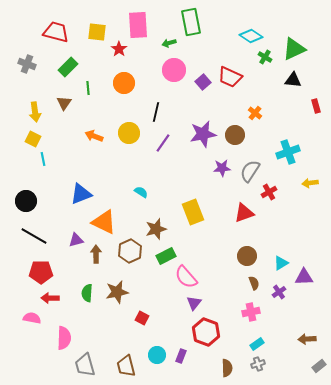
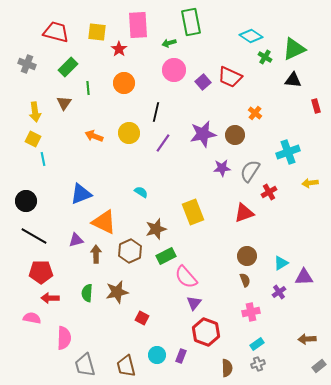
brown semicircle at (254, 283): moved 9 px left, 3 px up
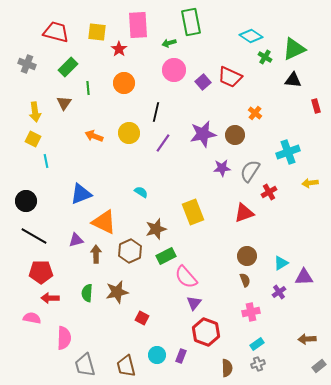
cyan line at (43, 159): moved 3 px right, 2 px down
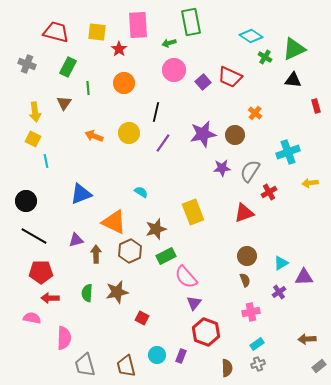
green rectangle at (68, 67): rotated 18 degrees counterclockwise
orange triangle at (104, 222): moved 10 px right
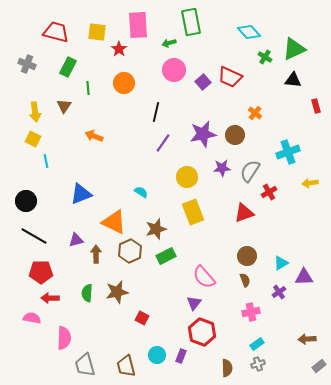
cyan diamond at (251, 36): moved 2 px left, 4 px up; rotated 15 degrees clockwise
brown triangle at (64, 103): moved 3 px down
yellow circle at (129, 133): moved 58 px right, 44 px down
pink semicircle at (186, 277): moved 18 px right
red hexagon at (206, 332): moved 4 px left
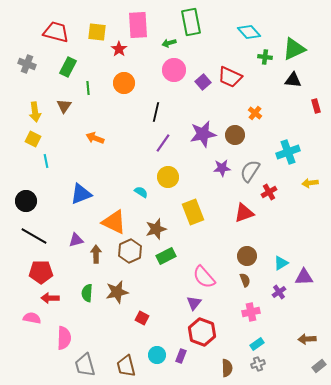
green cross at (265, 57): rotated 24 degrees counterclockwise
orange arrow at (94, 136): moved 1 px right, 2 px down
yellow circle at (187, 177): moved 19 px left
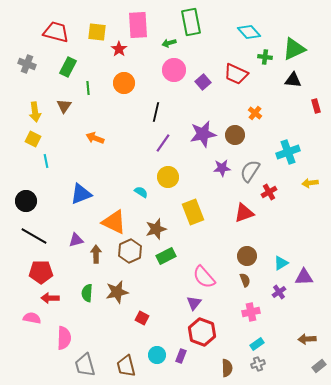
red trapezoid at (230, 77): moved 6 px right, 3 px up
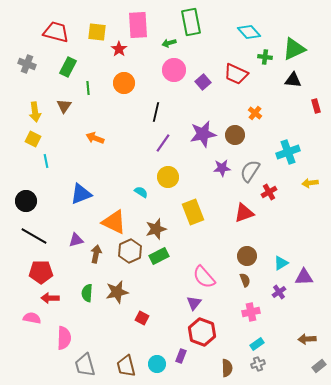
brown arrow at (96, 254): rotated 12 degrees clockwise
green rectangle at (166, 256): moved 7 px left
cyan circle at (157, 355): moved 9 px down
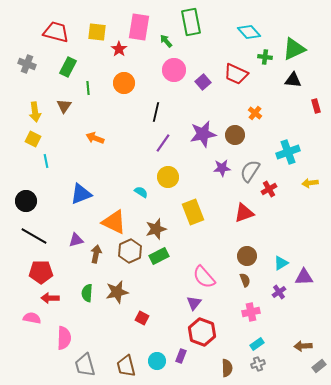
pink rectangle at (138, 25): moved 1 px right, 2 px down; rotated 12 degrees clockwise
green arrow at (169, 43): moved 3 px left, 2 px up; rotated 64 degrees clockwise
red cross at (269, 192): moved 3 px up
brown arrow at (307, 339): moved 4 px left, 7 px down
cyan circle at (157, 364): moved 3 px up
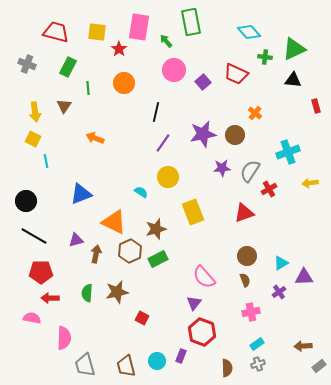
green rectangle at (159, 256): moved 1 px left, 3 px down
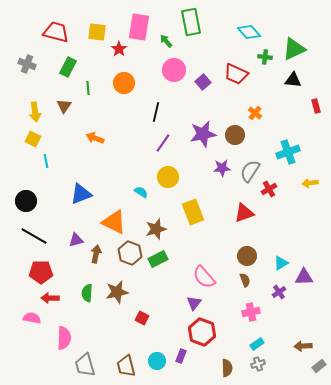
brown hexagon at (130, 251): moved 2 px down; rotated 15 degrees counterclockwise
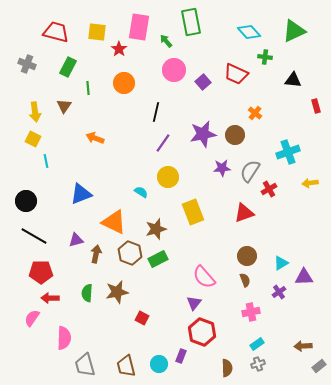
green triangle at (294, 49): moved 18 px up
pink semicircle at (32, 318): rotated 66 degrees counterclockwise
cyan circle at (157, 361): moved 2 px right, 3 px down
